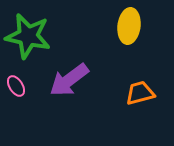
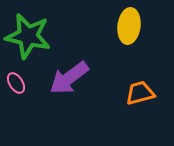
purple arrow: moved 2 px up
pink ellipse: moved 3 px up
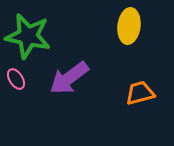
pink ellipse: moved 4 px up
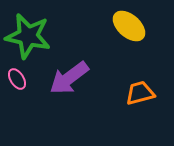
yellow ellipse: rotated 56 degrees counterclockwise
pink ellipse: moved 1 px right
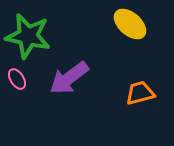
yellow ellipse: moved 1 px right, 2 px up
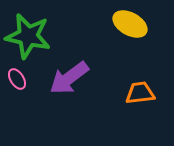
yellow ellipse: rotated 12 degrees counterclockwise
orange trapezoid: rotated 8 degrees clockwise
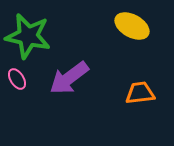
yellow ellipse: moved 2 px right, 2 px down
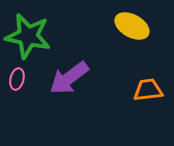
pink ellipse: rotated 45 degrees clockwise
orange trapezoid: moved 8 px right, 3 px up
